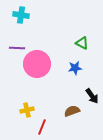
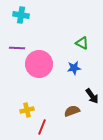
pink circle: moved 2 px right
blue star: moved 1 px left
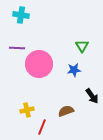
green triangle: moved 3 px down; rotated 32 degrees clockwise
blue star: moved 2 px down
brown semicircle: moved 6 px left
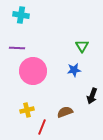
pink circle: moved 6 px left, 7 px down
black arrow: rotated 56 degrees clockwise
brown semicircle: moved 1 px left, 1 px down
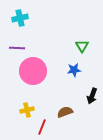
cyan cross: moved 1 px left, 3 px down; rotated 21 degrees counterclockwise
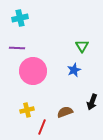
blue star: rotated 16 degrees counterclockwise
black arrow: moved 6 px down
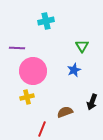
cyan cross: moved 26 px right, 3 px down
yellow cross: moved 13 px up
red line: moved 2 px down
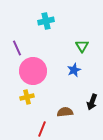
purple line: rotated 63 degrees clockwise
brown semicircle: rotated 14 degrees clockwise
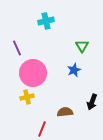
pink circle: moved 2 px down
